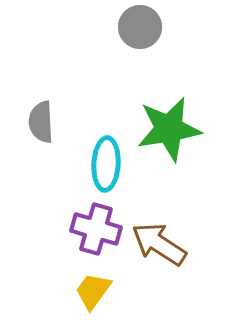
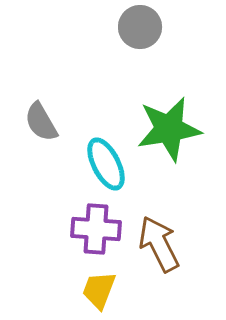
gray semicircle: rotated 27 degrees counterclockwise
cyan ellipse: rotated 30 degrees counterclockwise
purple cross: rotated 12 degrees counterclockwise
brown arrow: rotated 30 degrees clockwise
yellow trapezoid: moved 6 px right, 1 px up; rotated 15 degrees counterclockwise
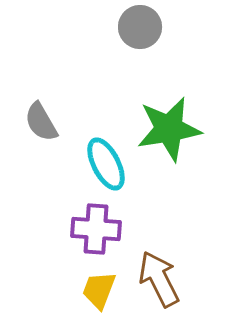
brown arrow: moved 35 px down
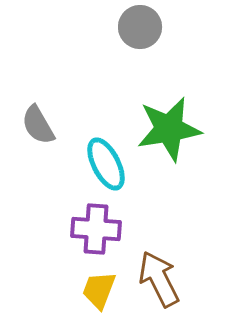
gray semicircle: moved 3 px left, 3 px down
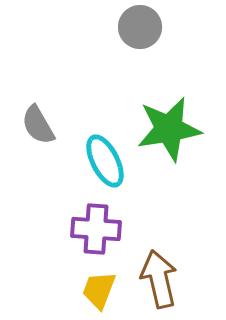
cyan ellipse: moved 1 px left, 3 px up
brown arrow: rotated 14 degrees clockwise
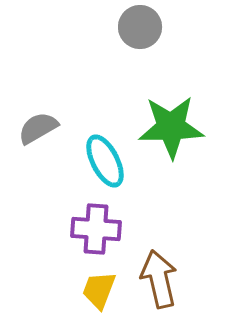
gray semicircle: moved 3 px down; rotated 90 degrees clockwise
green star: moved 2 px right, 2 px up; rotated 8 degrees clockwise
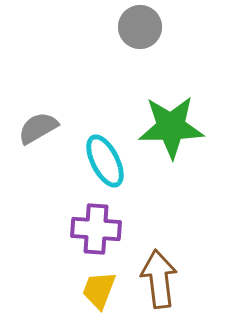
brown arrow: rotated 6 degrees clockwise
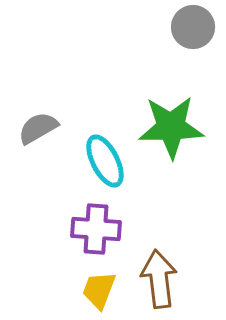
gray circle: moved 53 px right
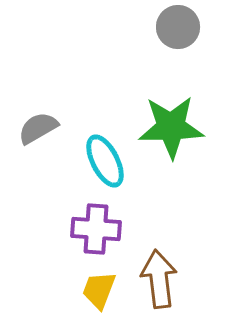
gray circle: moved 15 px left
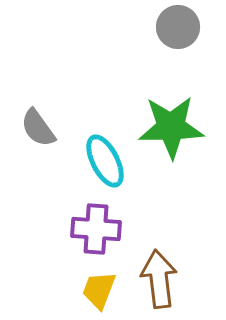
gray semicircle: rotated 96 degrees counterclockwise
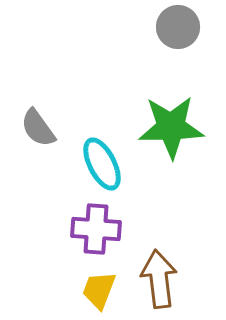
cyan ellipse: moved 3 px left, 3 px down
